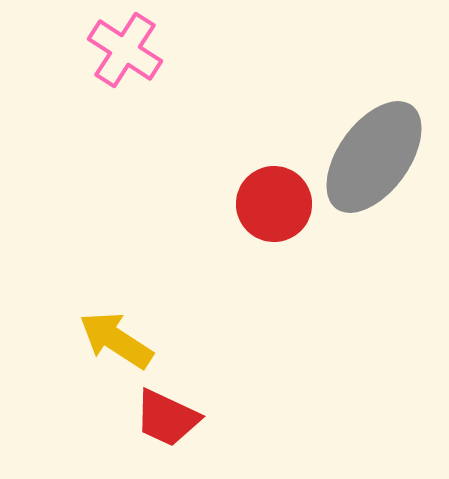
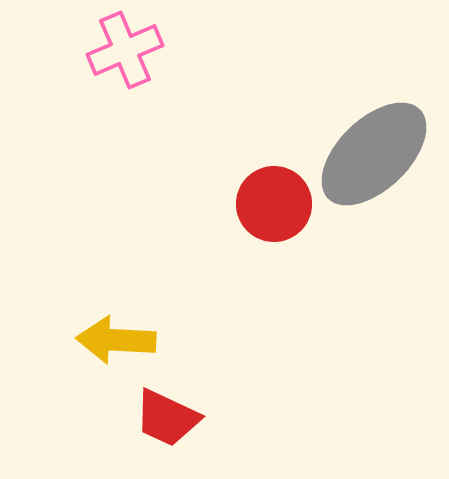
pink cross: rotated 34 degrees clockwise
gray ellipse: moved 3 px up; rotated 10 degrees clockwise
yellow arrow: rotated 30 degrees counterclockwise
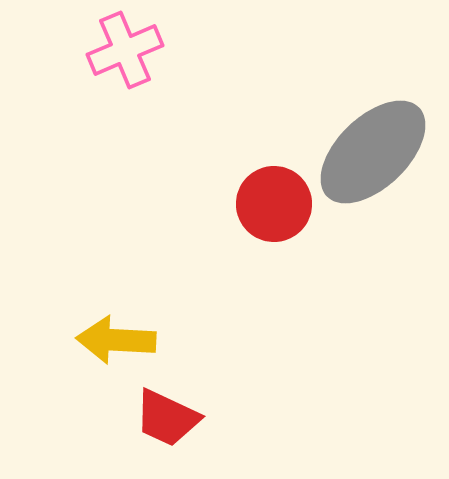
gray ellipse: moved 1 px left, 2 px up
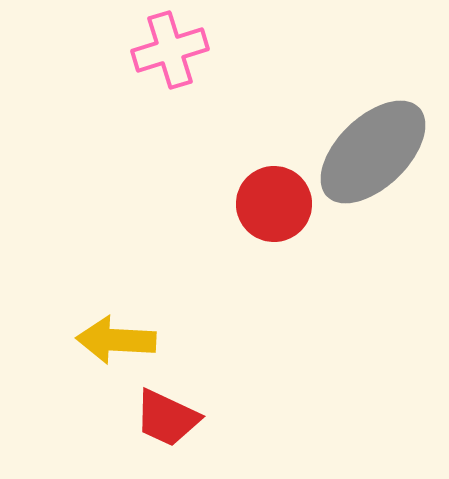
pink cross: moved 45 px right; rotated 6 degrees clockwise
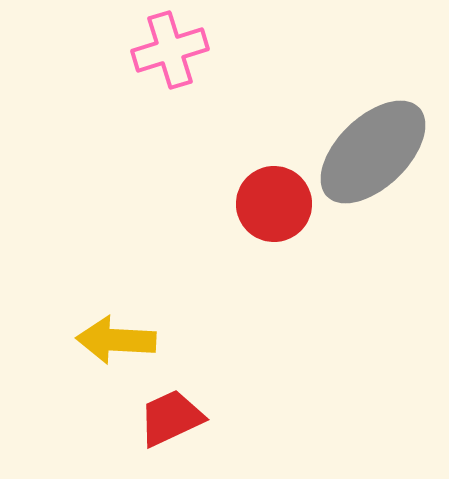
red trapezoid: moved 4 px right; rotated 130 degrees clockwise
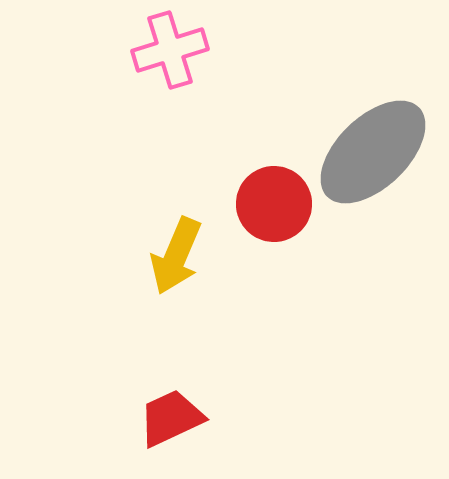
yellow arrow: moved 60 px right, 84 px up; rotated 70 degrees counterclockwise
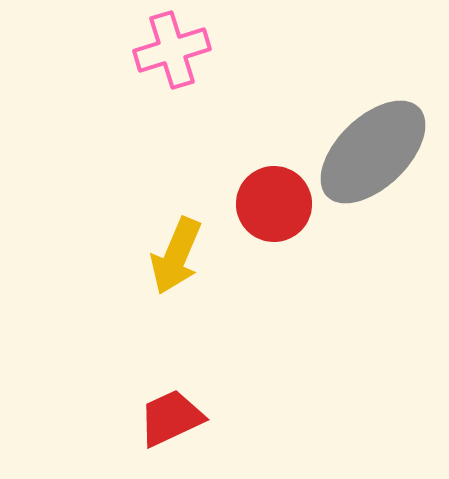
pink cross: moved 2 px right
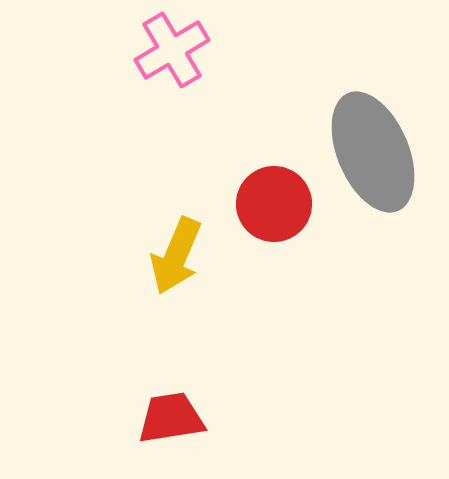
pink cross: rotated 14 degrees counterclockwise
gray ellipse: rotated 69 degrees counterclockwise
red trapezoid: rotated 16 degrees clockwise
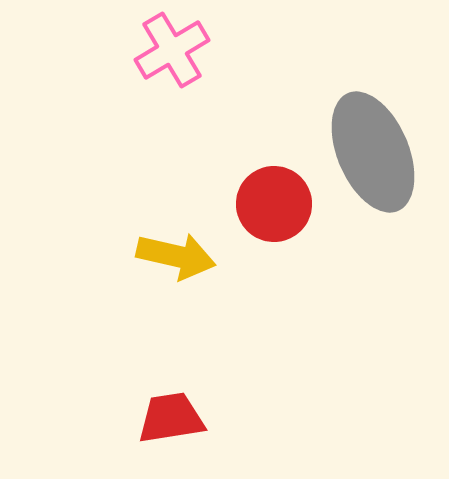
yellow arrow: rotated 100 degrees counterclockwise
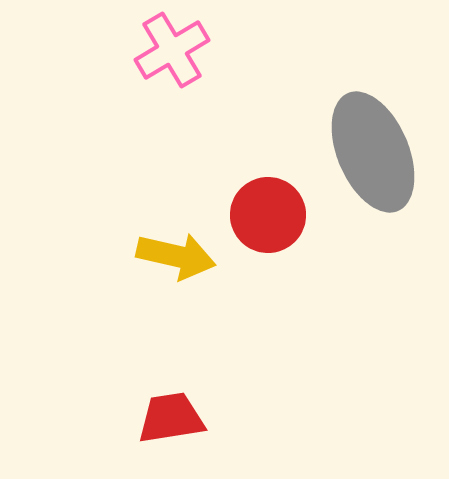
red circle: moved 6 px left, 11 px down
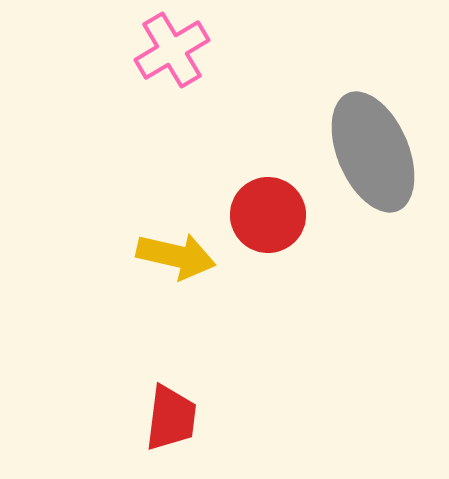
red trapezoid: rotated 106 degrees clockwise
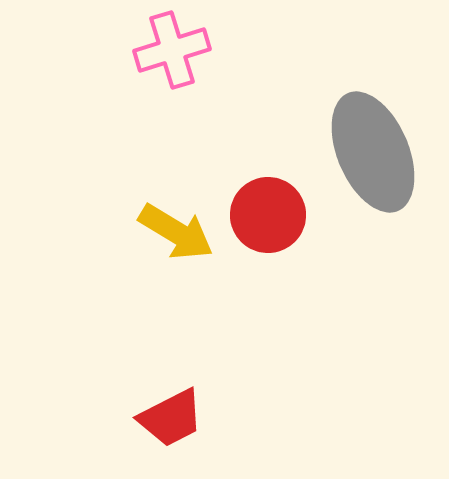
pink cross: rotated 14 degrees clockwise
yellow arrow: moved 24 px up; rotated 18 degrees clockwise
red trapezoid: rotated 56 degrees clockwise
